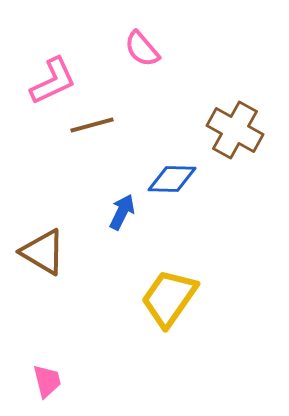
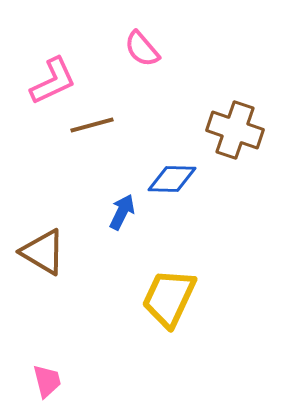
brown cross: rotated 10 degrees counterclockwise
yellow trapezoid: rotated 10 degrees counterclockwise
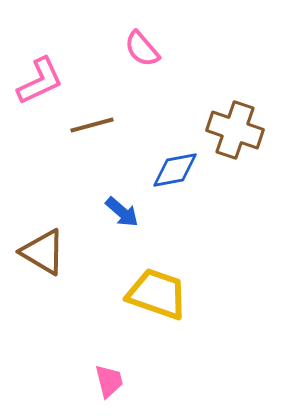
pink L-shape: moved 13 px left
blue diamond: moved 3 px right, 9 px up; rotated 12 degrees counterclockwise
blue arrow: rotated 105 degrees clockwise
yellow trapezoid: moved 12 px left, 4 px up; rotated 84 degrees clockwise
pink trapezoid: moved 62 px right
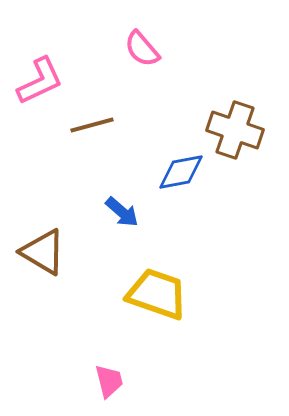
blue diamond: moved 6 px right, 2 px down
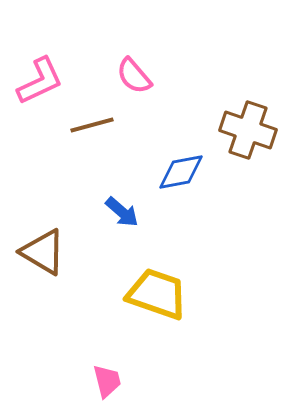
pink semicircle: moved 8 px left, 27 px down
brown cross: moved 13 px right
pink trapezoid: moved 2 px left
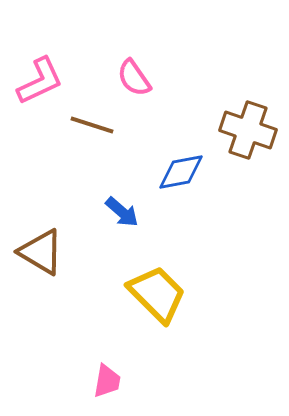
pink semicircle: moved 2 px down; rotated 6 degrees clockwise
brown line: rotated 33 degrees clockwise
brown triangle: moved 2 px left
yellow trapezoid: rotated 26 degrees clockwise
pink trapezoid: rotated 24 degrees clockwise
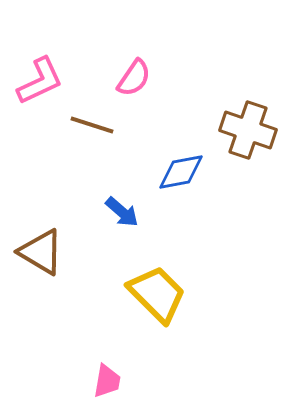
pink semicircle: rotated 111 degrees counterclockwise
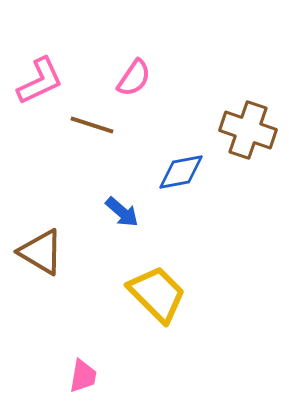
pink trapezoid: moved 24 px left, 5 px up
